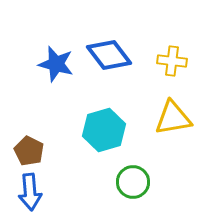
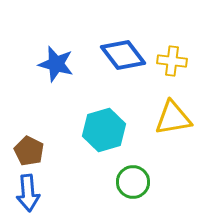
blue diamond: moved 14 px right
blue arrow: moved 2 px left, 1 px down
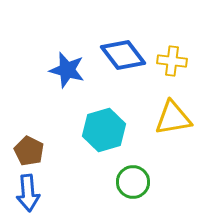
blue star: moved 11 px right, 6 px down
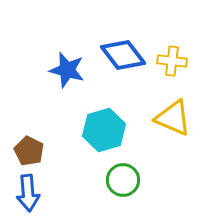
yellow triangle: rotated 33 degrees clockwise
green circle: moved 10 px left, 2 px up
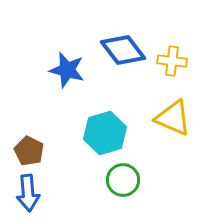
blue diamond: moved 5 px up
cyan hexagon: moved 1 px right, 3 px down
